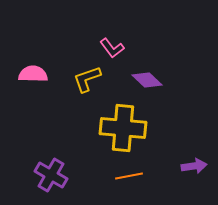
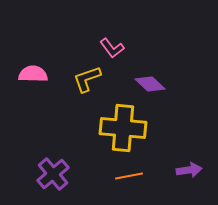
purple diamond: moved 3 px right, 4 px down
purple arrow: moved 5 px left, 4 px down
purple cross: moved 2 px right, 1 px up; rotated 20 degrees clockwise
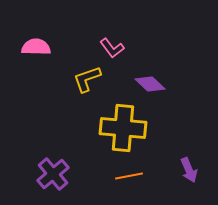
pink semicircle: moved 3 px right, 27 px up
purple arrow: rotated 75 degrees clockwise
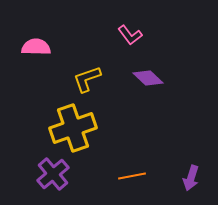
pink L-shape: moved 18 px right, 13 px up
purple diamond: moved 2 px left, 6 px up
yellow cross: moved 50 px left; rotated 24 degrees counterclockwise
purple arrow: moved 2 px right, 8 px down; rotated 40 degrees clockwise
orange line: moved 3 px right
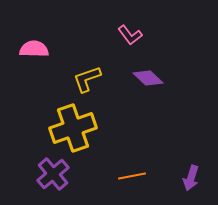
pink semicircle: moved 2 px left, 2 px down
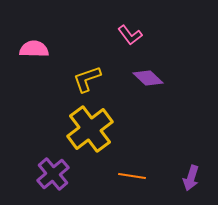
yellow cross: moved 17 px right, 1 px down; rotated 18 degrees counterclockwise
orange line: rotated 20 degrees clockwise
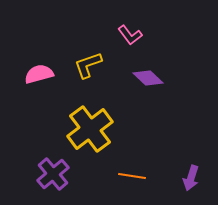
pink semicircle: moved 5 px right, 25 px down; rotated 16 degrees counterclockwise
yellow L-shape: moved 1 px right, 14 px up
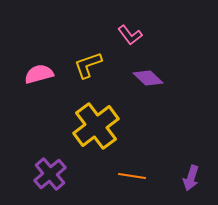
yellow cross: moved 6 px right, 3 px up
purple cross: moved 3 px left
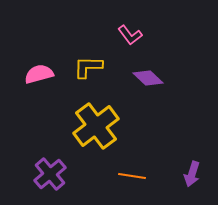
yellow L-shape: moved 2 px down; rotated 20 degrees clockwise
purple arrow: moved 1 px right, 4 px up
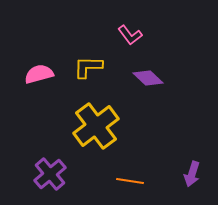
orange line: moved 2 px left, 5 px down
